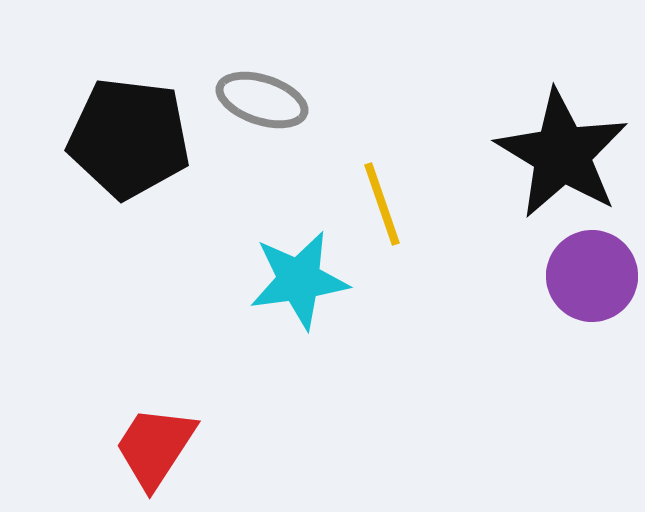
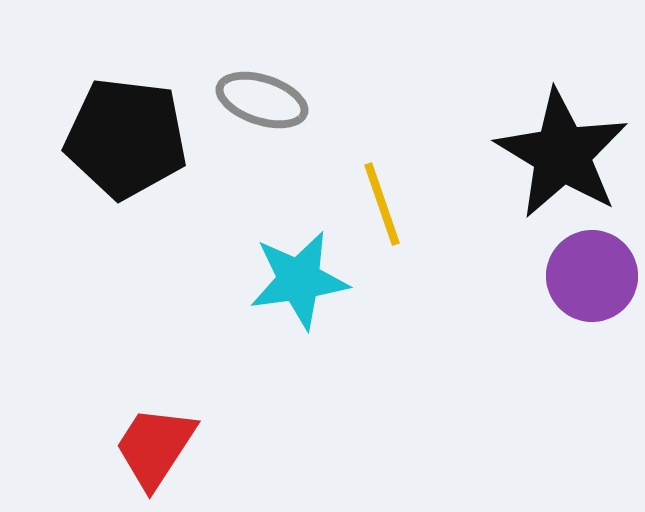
black pentagon: moved 3 px left
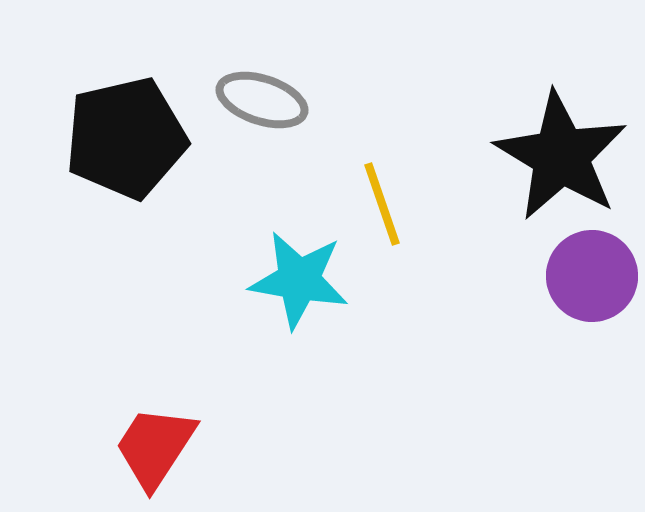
black pentagon: rotated 20 degrees counterclockwise
black star: moved 1 px left, 2 px down
cyan star: rotated 18 degrees clockwise
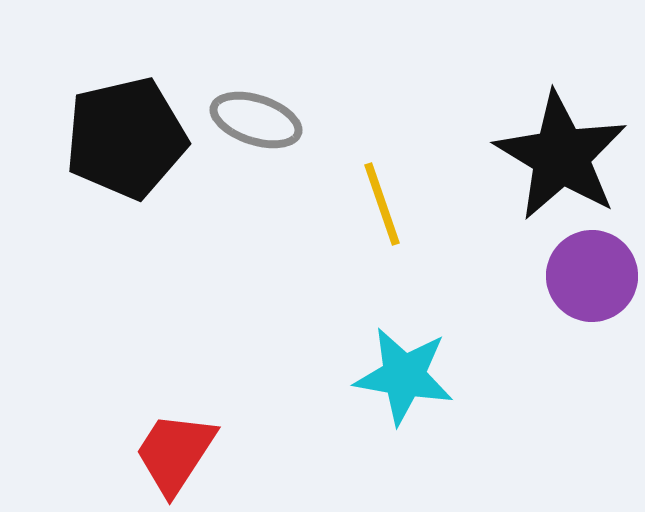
gray ellipse: moved 6 px left, 20 px down
cyan star: moved 105 px right, 96 px down
red trapezoid: moved 20 px right, 6 px down
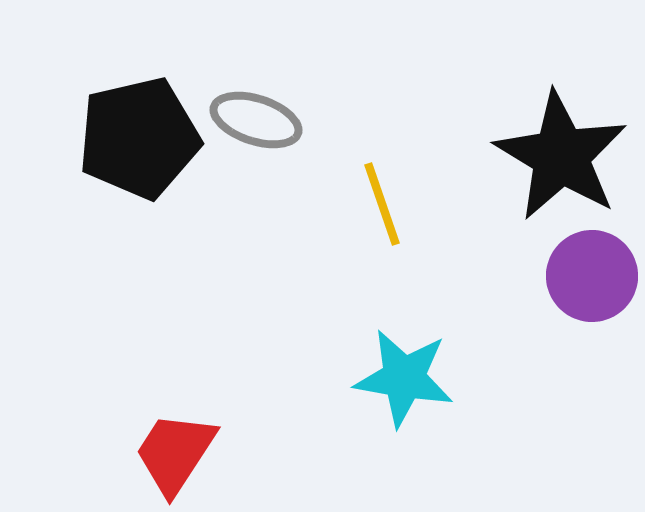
black pentagon: moved 13 px right
cyan star: moved 2 px down
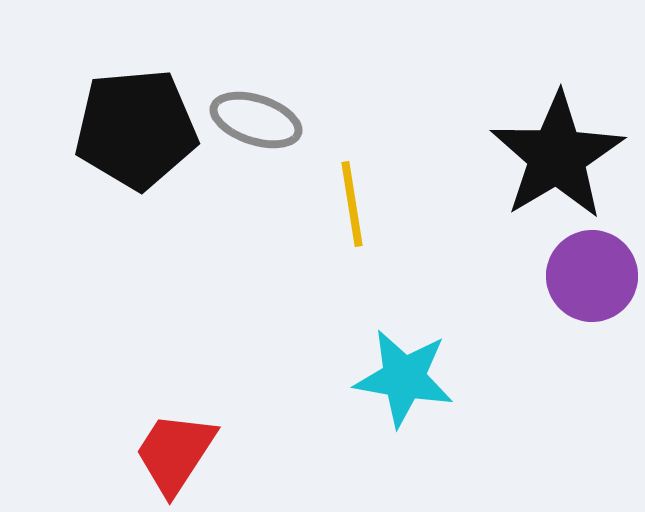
black pentagon: moved 3 px left, 9 px up; rotated 8 degrees clockwise
black star: moved 4 px left; rotated 10 degrees clockwise
yellow line: moved 30 px left; rotated 10 degrees clockwise
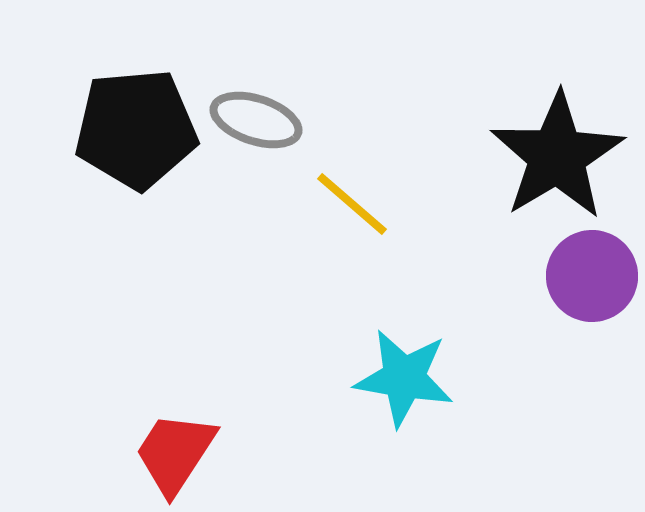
yellow line: rotated 40 degrees counterclockwise
